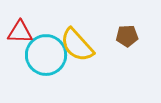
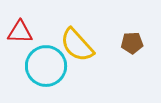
brown pentagon: moved 5 px right, 7 px down
cyan circle: moved 11 px down
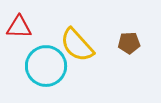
red triangle: moved 1 px left, 5 px up
brown pentagon: moved 3 px left
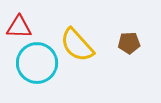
cyan circle: moved 9 px left, 3 px up
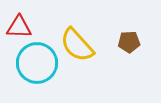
brown pentagon: moved 1 px up
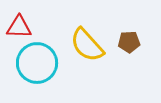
yellow semicircle: moved 10 px right
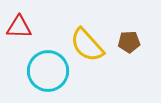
cyan circle: moved 11 px right, 8 px down
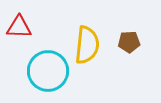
yellow semicircle: rotated 132 degrees counterclockwise
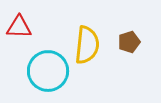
brown pentagon: rotated 15 degrees counterclockwise
